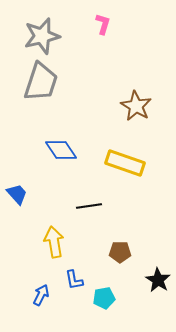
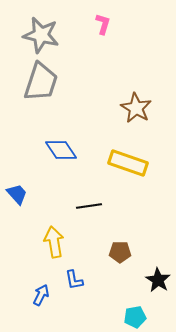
gray star: moved 1 px left, 1 px up; rotated 27 degrees clockwise
brown star: moved 2 px down
yellow rectangle: moved 3 px right
cyan pentagon: moved 31 px right, 19 px down
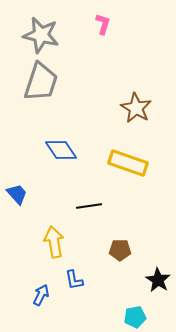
brown pentagon: moved 2 px up
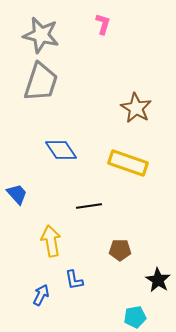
yellow arrow: moved 3 px left, 1 px up
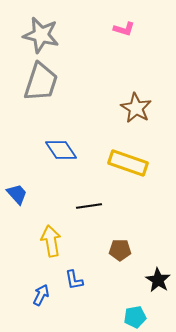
pink L-shape: moved 21 px right, 5 px down; rotated 90 degrees clockwise
